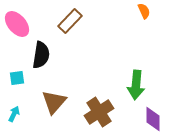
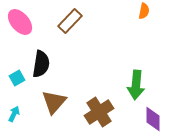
orange semicircle: rotated 35 degrees clockwise
pink ellipse: moved 3 px right, 2 px up
black semicircle: moved 9 px down
cyan square: rotated 21 degrees counterclockwise
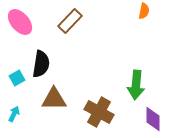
brown triangle: moved 3 px up; rotated 48 degrees clockwise
brown cross: rotated 28 degrees counterclockwise
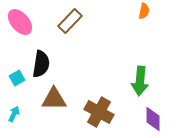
green arrow: moved 4 px right, 4 px up
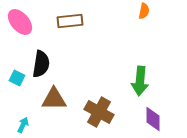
brown rectangle: rotated 40 degrees clockwise
cyan square: rotated 35 degrees counterclockwise
cyan arrow: moved 9 px right, 11 px down
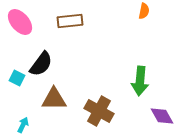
black semicircle: rotated 28 degrees clockwise
brown cross: moved 1 px up
purple diamond: moved 9 px right, 3 px up; rotated 30 degrees counterclockwise
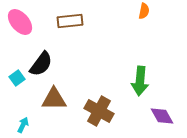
cyan square: rotated 28 degrees clockwise
